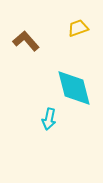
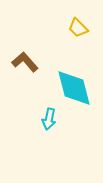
yellow trapezoid: rotated 115 degrees counterclockwise
brown L-shape: moved 1 px left, 21 px down
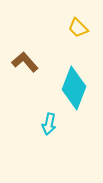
cyan diamond: rotated 36 degrees clockwise
cyan arrow: moved 5 px down
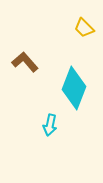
yellow trapezoid: moved 6 px right
cyan arrow: moved 1 px right, 1 px down
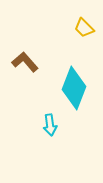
cyan arrow: rotated 20 degrees counterclockwise
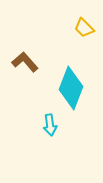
cyan diamond: moved 3 px left
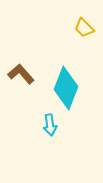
brown L-shape: moved 4 px left, 12 px down
cyan diamond: moved 5 px left
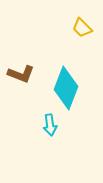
yellow trapezoid: moved 2 px left
brown L-shape: rotated 152 degrees clockwise
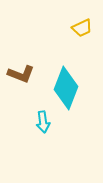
yellow trapezoid: rotated 70 degrees counterclockwise
cyan arrow: moved 7 px left, 3 px up
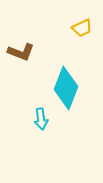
brown L-shape: moved 22 px up
cyan arrow: moved 2 px left, 3 px up
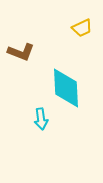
cyan diamond: rotated 24 degrees counterclockwise
